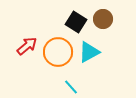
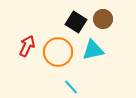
red arrow: rotated 25 degrees counterclockwise
cyan triangle: moved 4 px right, 2 px up; rotated 15 degrees clockwise
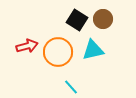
black square: moved 1 px right, 2 px up
red arrow: rotated 50 degrees clockwise
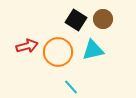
black square: moved 1 px left
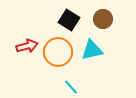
black square: moved 7 px left
cyan triangle: moved 1 px left
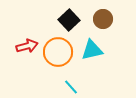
black square: rotated 15 degrees clockwise
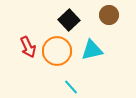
brown circle: moved 6 px right, 4 px up
red arrow: moved 1 px right, 1 px down; rotated 80 degrees clockwise
orange circle: moved 1 px left, 1 px up
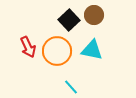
brown circle: moved 15 px left
cyan triangle: rotated 25 degrees clockwise
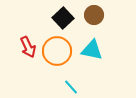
black square: moved 6 px left, 2 px up
